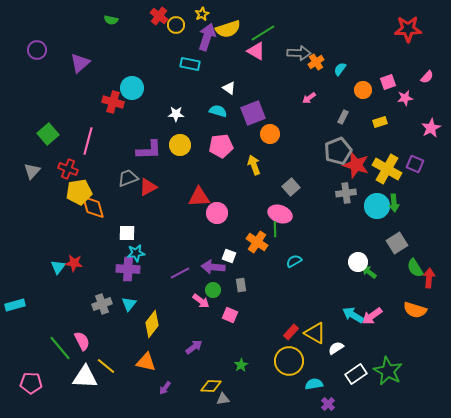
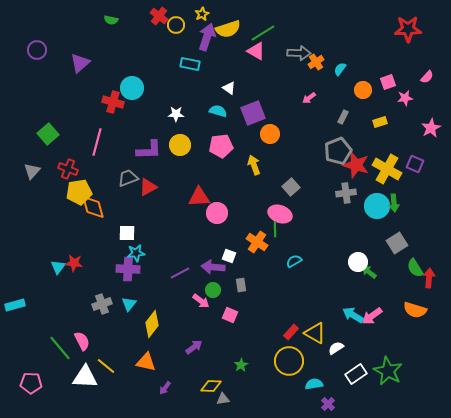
pink line at (88, 141): moved 9 px right, 1 px down
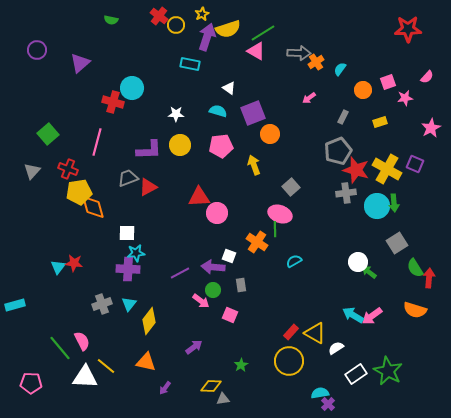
red star at (356, 165): moved 5 px down
yellow diamond at (152, 324): moved 3 px left, 3 px up
cyan semicircle at (314, 384): moved 6 px right, 9 px down
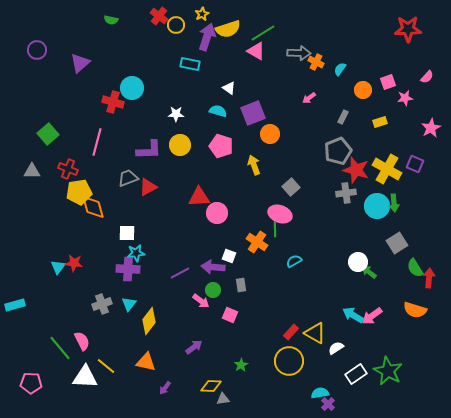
orange cross at (316, 62): rotated 28 degrees counterclockwise
pink pentagon at (221, 146): rotated 25 degrees clockwise
gray triangle at (32, 171): rotated 48 degrees clockwise
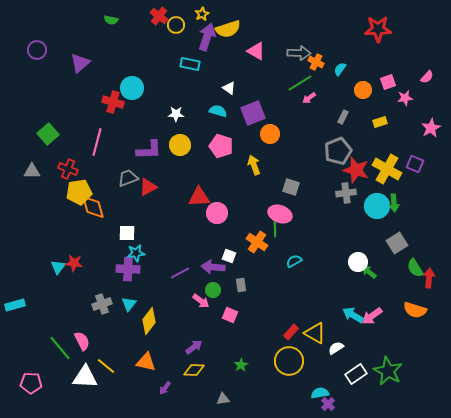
red star at (408, 29): moved 30 px left
green line at (263, 33): moved 37 px right, 50 px down
gray square at (291, 187): rotated 30 degrees counterclockwise
yellow diamond at (211, 386): moved 17 px left, 16 px up
